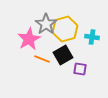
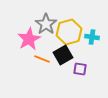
yellow hexagon: moved 4 px right, 3 px down
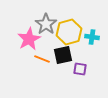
black square: rotated 18 degrees clockwise
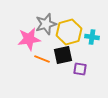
gray star: rotated 20 degrees clockwise
pink star: rotated 20 degrees clockwise
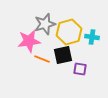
gray star: moved 1 px left
pink star: moved 2 px down
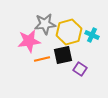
gray star: rotated 10 degrees clockwise
cyan cross: moved 2 px up; rotated 16 degrees clockwise
orange line: rotated 35 degrees counterclockwise
purple square: rotated 24 degrees clockwise
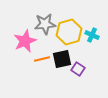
pink star: moved 4 px left; rotated 15 degrees counterclockwise
black square: moved 1 px left, 4 px down
purple square: moved 2 px left
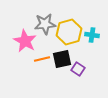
cyan cross: rotated 16 degrees counterclockwise
pink star: rotated 20 degrees counterclockwise
